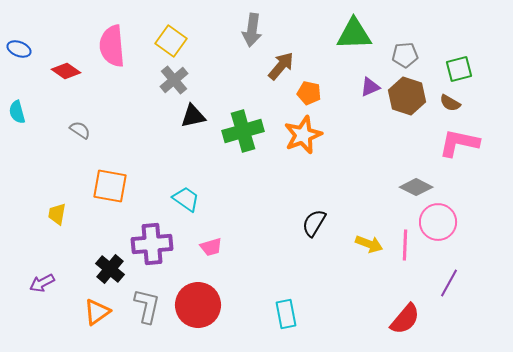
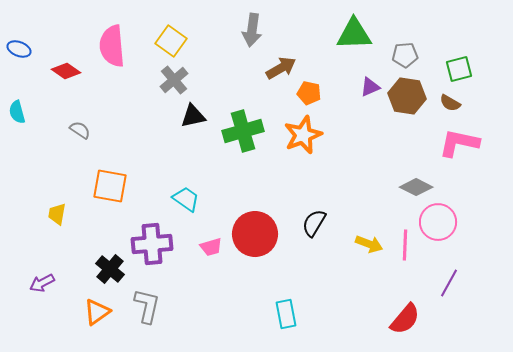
brown arrow: moved 2 px down; rotated 20 degrees clockwise
brown hexagon: rotated 9 degrees counterclockwise
red circle: moved 57 px right, 71 px up
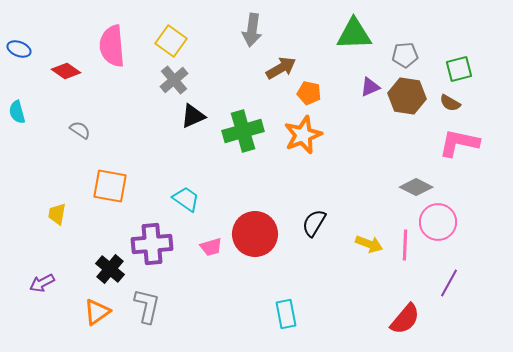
black triangle: rotated 12 degrees counterclockwise
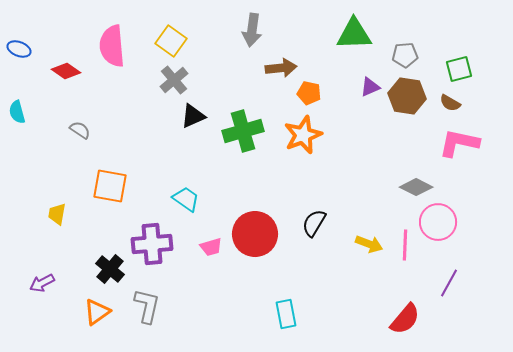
brown arrow: rotated 24 degrees clockwise
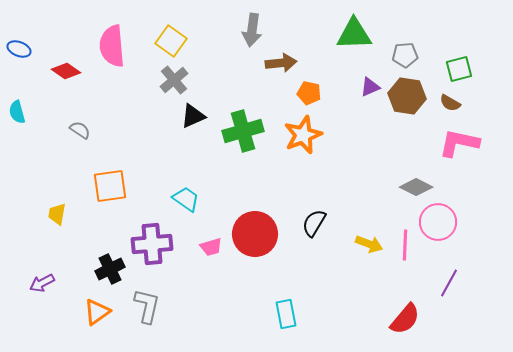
brown arrow: moved 5 px up
orange square: rotated 18 degrees counterclockwise
black cross: rotated 24 degrees clockwise
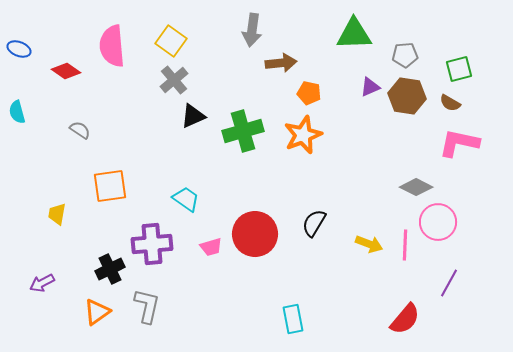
cyan rectangle: moved 7 px right, 5 px down
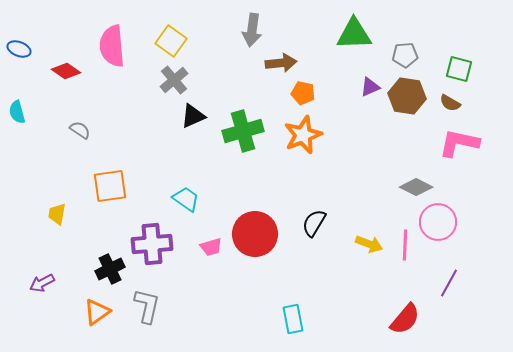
green square: rotated 28 degrees clockwise
orange pentagon: moved 6 px left
